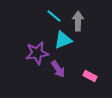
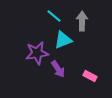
gray arrow: moved 4 px right
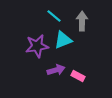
purple star: moved 7 px up
purple arrow: moved 2 px left, 1 px down; rotated 72 degrees counterclockwise
pink rectangle: moved 12 px left
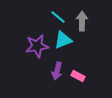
cyan line: moved 4 px right, 1 px down
purple arrow: moved 1 px right, 1 px down; rotated 120 degrees clockwise
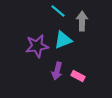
cyan line: moved 6 px up
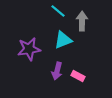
purple star: moved 8 px left, 3 px down
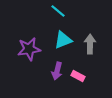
gray arrow: moved 8 px right, 23 px down
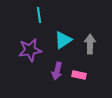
cyan line: moved 19 px left, 4 px down; rotated 42 degrees clockwise
cyan triangle: rotated 12 degrees counterclockwise
purple star: moved 1 px right, 1 px down
pink rectangle: moved 1 px right, 1 px up; rotated 16 degrees counterclockwise
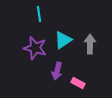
cyan line: moved 1 px up
purple star: moved 5 px right, 2 px up; rotated 25 degrees clockwise
pink rectangle: moved 1 px left, 8 px down; rotated 16 degrees clockwise
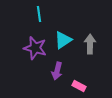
pink rectangle: moved 1 px right, 3 px down
